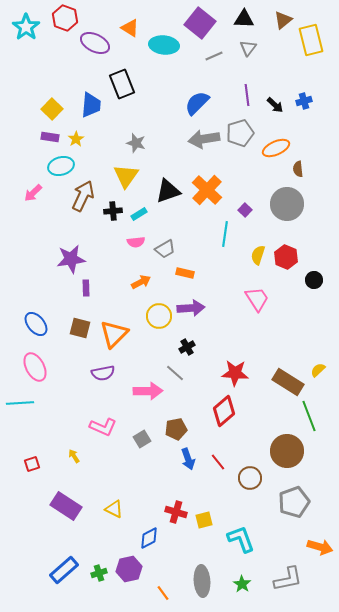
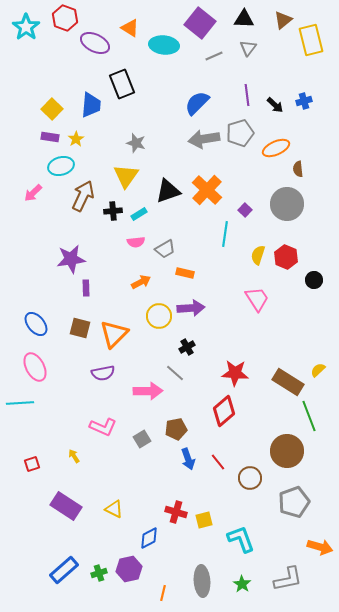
orange line at (163, 593): rotated 49 degrees clockwise
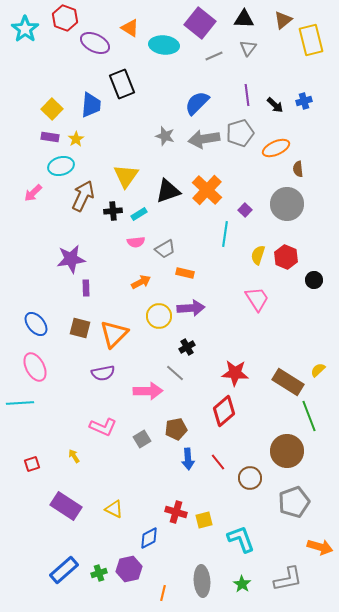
cyan star at (26, 27): moved 1 px left, 2 px down
gray star at (136, 143): moved 29 px right, 7 px up
blue arrow at (188, 459): rotated 15 degrees clockwise
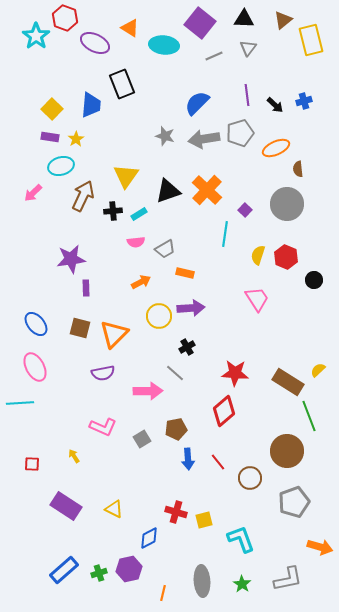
cyan star at (25, 29): moved 11 px right, 7 px down
red square at (32, 464): rotated 21 degrees clockwise
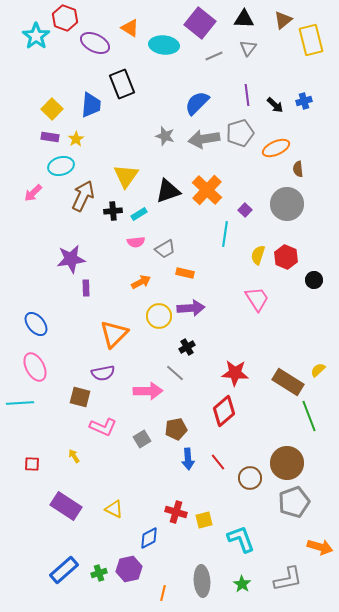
brown square at (80, 328): moved 69 px down
brown circle at (287, 451): moved 12 px down
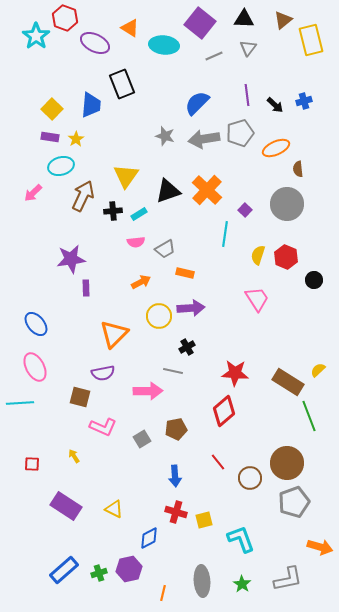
gray line at (175, 373): moved 2 px left, 2 px up; rotated 30 degrees counterclockwise
blue arrow at (188, 459): moved 13 px left, 17 px down
